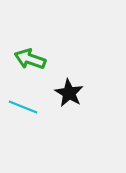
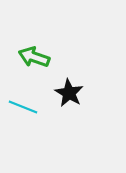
green arrow: moved 4 px right, 2 px up
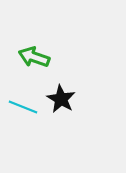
black star: moved 8 px left, 6 px down
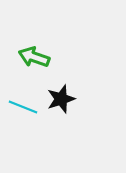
black star: rotated 24 degrees clockwise
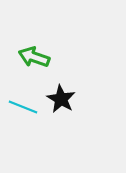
black star: rotated 24 degrees counterclockwise
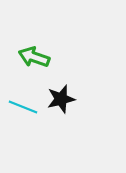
black star: rotated 28 degrees clockwise
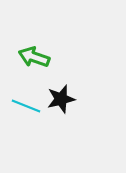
cyan line: moved 3 px right, 1 px up
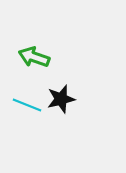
cyan line: moved 1 px right, 1 px up
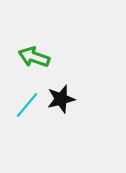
cyan line: rotated 72 degrees counterclockwise
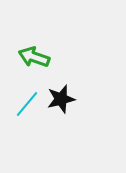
cyan line: moved 1 px up
